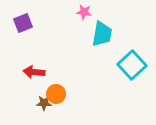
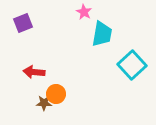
pink star: rotated 21 degrees clockwise
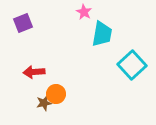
red arrow: rotated 10 degrees counterclockwise
brown star: rotated 14 degrees counterclockwise
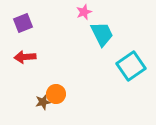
pink star: rotated 21 degrees clockwise
cyan trapezoid: rotated 36 degrees counterclockwise
cyan square: moved 1 px left, 1 px down; rotated 8 degrees clockwise
red arrow: moved 9 px left, 15 px up
brown star: moved 1 px left, 1 px up
